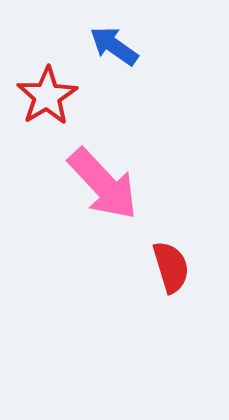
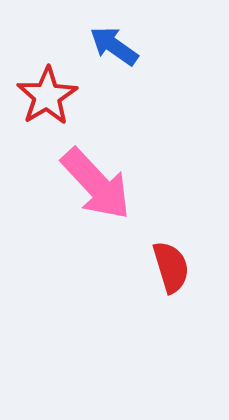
pink arrow: moved 7 px left
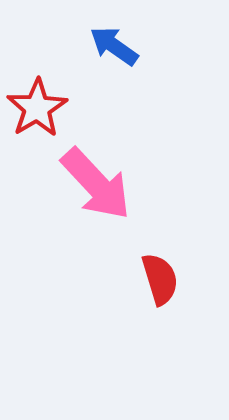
red star: moved 10 px left, 12 px down
red semicircle: moved 11 px left, 12 px down
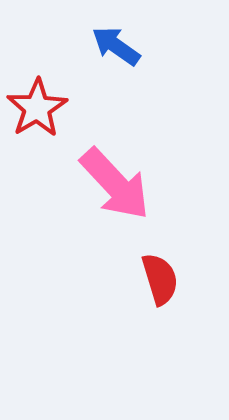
blue arrow: moved 2 px right
pink arrow: moved 19 px right
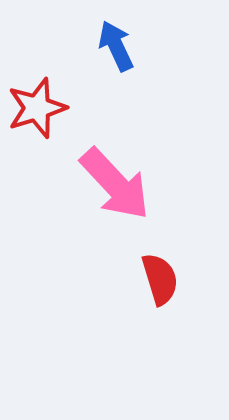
blue arrow: rotated 30 degrees clockwise
red star: rotated 14 degrees clockwise
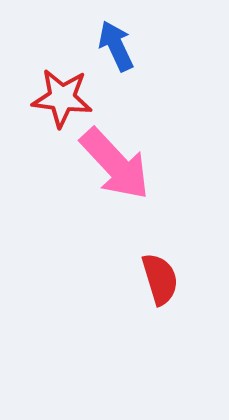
red star: moved 25 px right, 10 px up; rotated 24 degrees clockwise
pink arrow: moved 20 px up
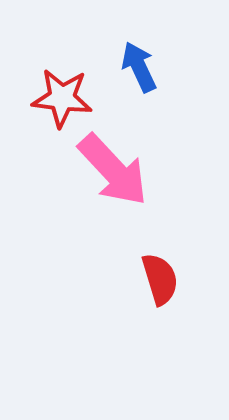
blue arrow: moved 23 px right, 21 px down
pink arrow: moved 2 px left, 6 px down
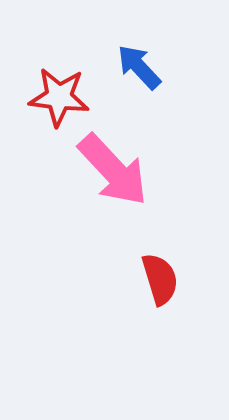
blue arrow: rotated 18 degrees counterclockwise
red star: moved 3 px left, 1 px up
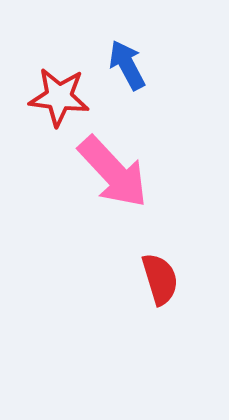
blue arrow: moved 12 px left, 2 px up; rotated 15 degrees clockwise
pink arrow: moved 2 px down
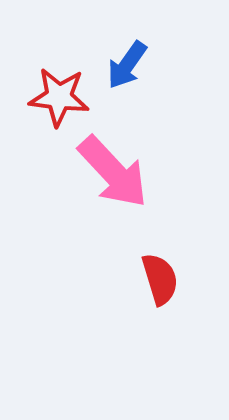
blue arrow: rotated 117 degrees counterclockwise
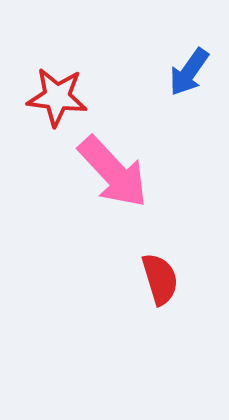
blue arrow: moved 62 px right, 7 px down
red star: moved 2 px left
